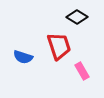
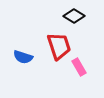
black diamond: moved 3 px left, 1 px up
pink rectangle: moved 3 px left, 4 px up
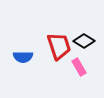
black diamond: moved 10 px right, 25 px down
blue semicircle: rotated 18 degrees counterclockwise
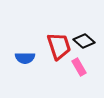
black diamond: rotated 10 degrees clockwise
blue semicircle: moved 2 px right, 1 px down
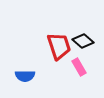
black diamond: moved 1 px left
blue semicircle: moved 18 px down
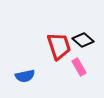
black diamond: moved 1 px up
blue semicircle: rotated 12 degrees counterclockwise
